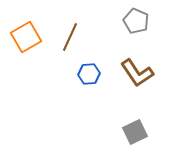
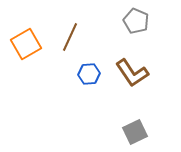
orange square: moved 7 px down
brown L-shape: moved 5 px left
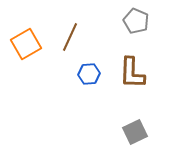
brown L-shape: rotated 36 degrees clockwise
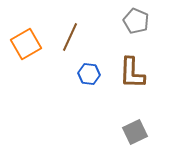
blue hexagon: rotated 10 degrees clockwise
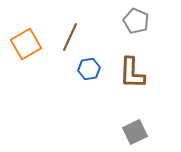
blue hexagon: moved 5 px up; rotated 15 degrees counterclockwise
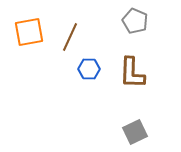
gray pentagon: moved 1 px left
orange square: moved 3 px right, 12 px up; rotated 20 degrees clockwise
blue hexagon: rotated 10 degrees clockwise
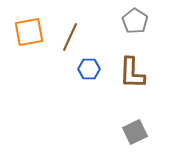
gray pentagon: rotated 10 degrees clockwise
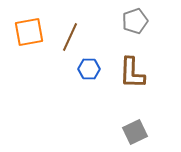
gray pentagon: rotated 20 degrees clockwise
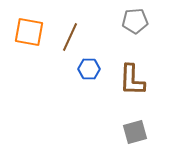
gray pentagon: rotated 15 degrees clockwise
orange square: rotated 20 degrees clockwise
brown L-shape: moved 7 px down
gray square: rotated 10 degrees clockwise
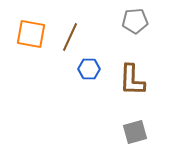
orange square: moved 2 px right, 2 px down
